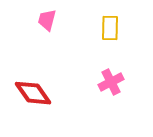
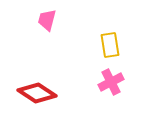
yellow rectangle: moved 17 px down; rotated 10 degrees counterclockwise
red diamond: moved 4 px right; rotated 21 degrees counterclockwise
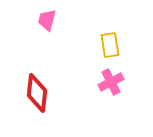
red diamond: rotated 63 degrees clockwise
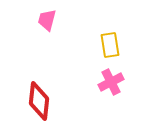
red diamond: moved 2 px right, 8 px down
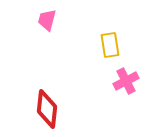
pink cross: moved 15 px right, 1 px up
red diamond: moved 8 px right, 8 px down
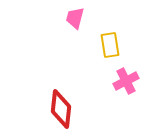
pink trapezoid: moved 28 px right, 2 px up
red diamond: moved 14 px right
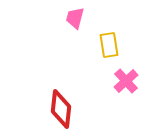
yellow rectangle: moved 1 px left
pink cross: rotated 15 degrees counterclockwise
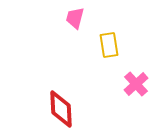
pink cross: moved 10 px right, 3 px down
red diamond: rotated 9 degrees counterclockwise
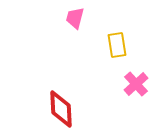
yellow rectangle: moved 8 px right
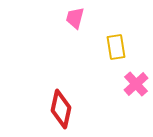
yellow rectangle: moved 1 px left, 2 px down
red diamond: rotated 15 degrees clockwise
